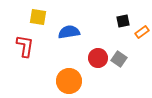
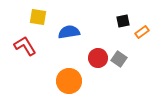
red L-shape: rotated 40 degrees counterclockwise
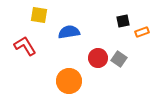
yellow square: moved 1 px right, 2 px up
orange rectangle: rotated 16 degrees clockwise
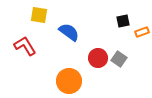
blue semicircle: rotated 45 degrees clockwise
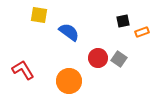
red L-shape: moved 2 px left, 24 px down
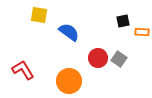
orange rectangle: rotated 24 degrees clockwise
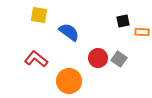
red L-shape: moved 13 px right, 11 px up; rotated 20 degrees counterclockwise
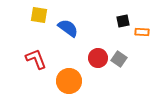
blue semicircle: moved 1 px left, 4 px up
red L-shape: rotated 30 degrees clockwise
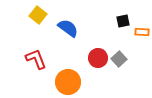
yellow square: moved 1 px left; rotated 30 degrees clockwise
gray square: rotated 14 degrees clockwise
orange circle: moved 1 px left, 1 px down
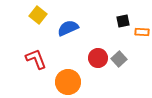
blue semicircle: rotated 60 degrees counterclockwise
